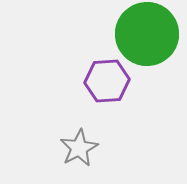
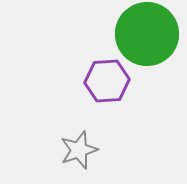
gray star: moved 2 px down; rotated 9 degrees clockwise
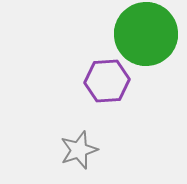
green circle: moved 1 px left
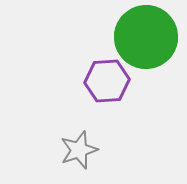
green circle: moved 3 px down
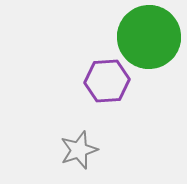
green circle: moved 3 px right
